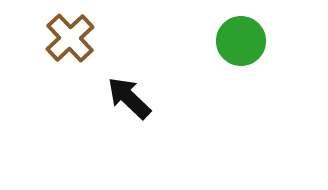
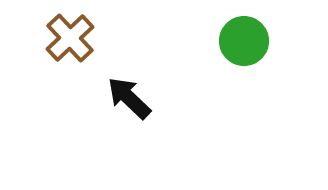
green circle: moved 3 px right
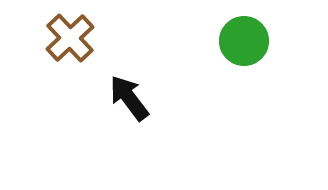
black arrow: rotated 9 degrees clockwise
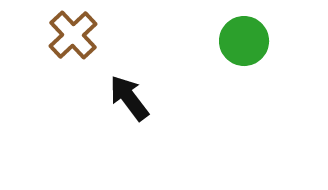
brown cross: moved 3 px right, 3 px up
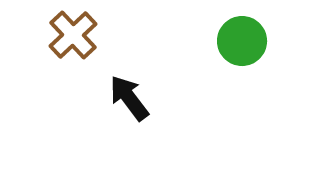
green circle: moved 2 px left
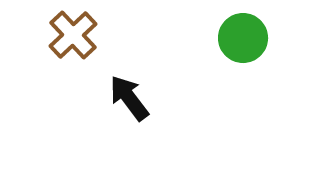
green circle: moved 1 px right, 3 px up
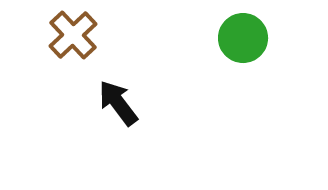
black arrow: moved 11 px left, 5 px down
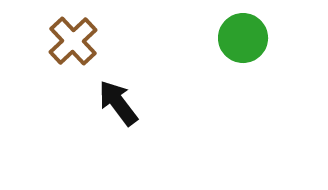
brown cross: moved 6 px down
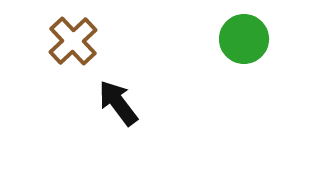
green circle: moved 1 px right, 1 px down
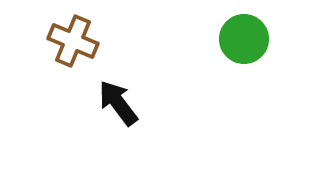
brown cross: rotated 24 degrees counterclockwise
